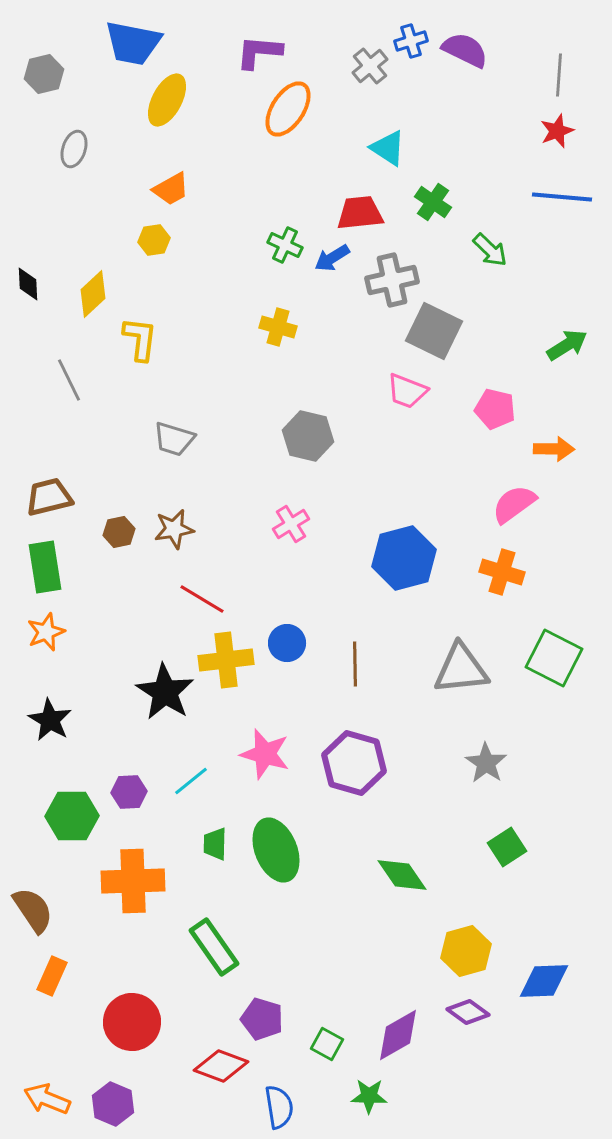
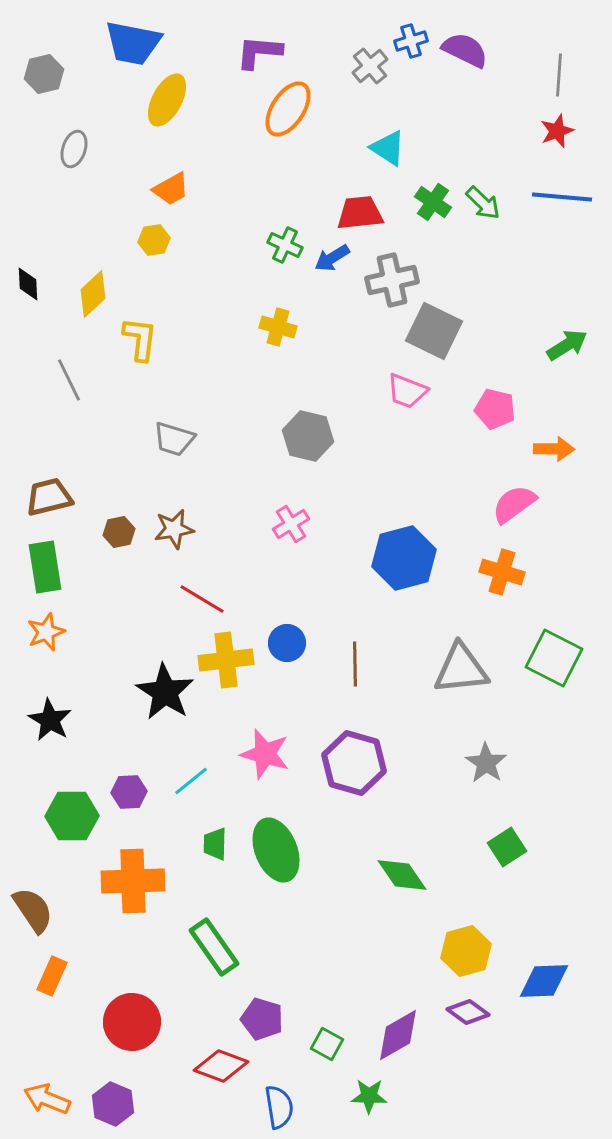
green arrow at (490, 250): moved 7 px left, 47 px up
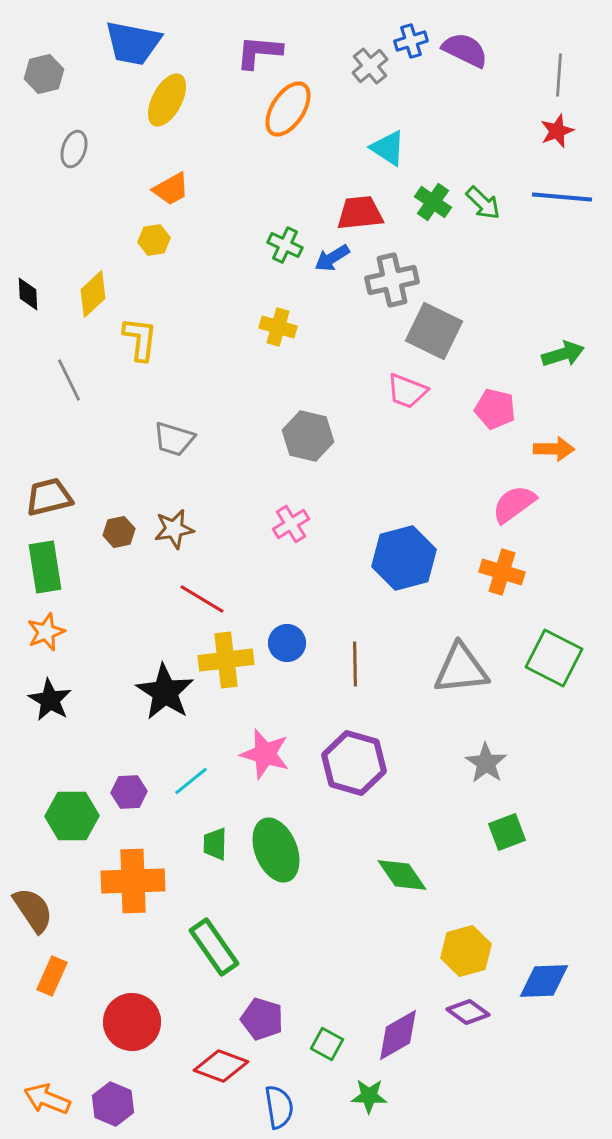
black diamond at (28, 284): moved 10 px down
green arrow at (567, 345): moved 4 px left, 9 px down; rotated 15 degrees clockwise
black star at (50, 720): moved 20 px up
green square at (507, 847): moved 15 px up; rotated 12 degrees clockwise
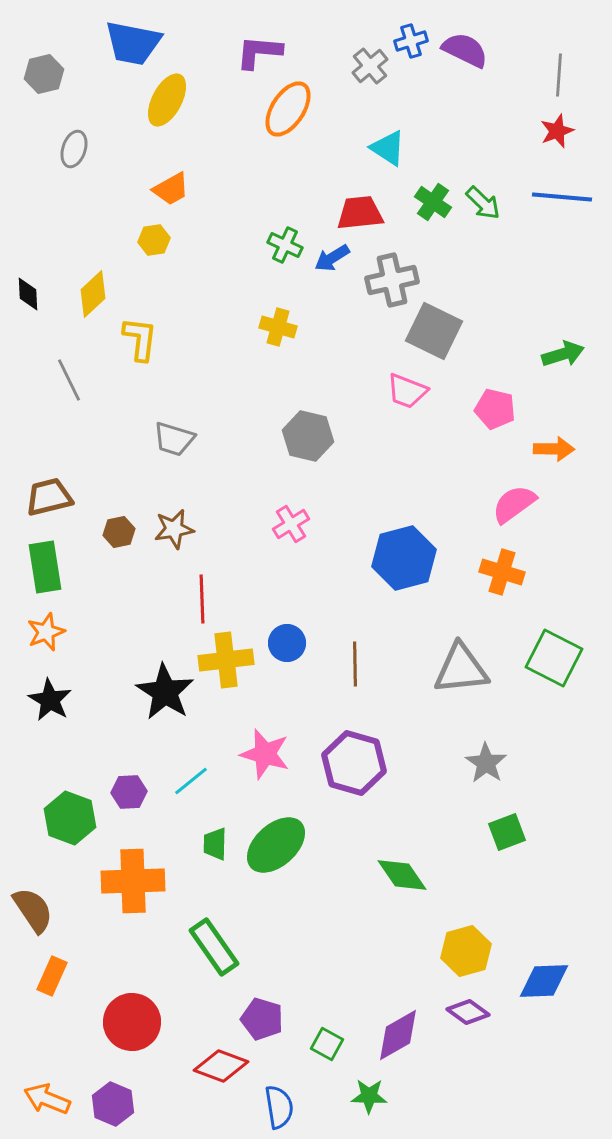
red line at (202, 599): rotated 57 degrees clockwise
green hexagon at (72, 816): moved 2 px left, 2 px down; rotated 21 degrees clockwise
green ellipse at (276, 850): moved 5 px up; rotated 70 degrees clockwise
